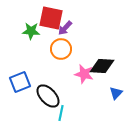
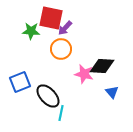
blue triangle: moved 4 px left, 1 px up; rotated 24 degrees counterclockwise
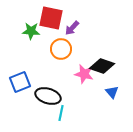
purple arrow: moved 7 px right
black diamond: rotated 15 degrees clockwise
black ellipse: rotated 30 degrees counterclockwise
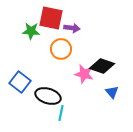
purple arrow: rotated 126 degrees counterclockwise
blue square: rotated 30 degrees counterclockwise
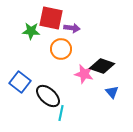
black ellipse: rotated 25 degrees clockwise
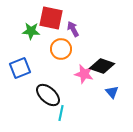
purple arrow: moved 1 px right, 1 px down; rotated 126 degrees counterclockwise
blue square: moved 14 px up; rotated 30 degrees clockwise
black ellipse: moved 1 px up
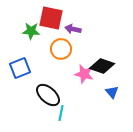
purple arrow: rotated 49 degrees counterclockwise
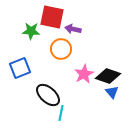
red square: moved 1 px right, 1 px up
black diamond: moved 6 px right, 10 px down
pink star: rotated 30 degrees clockwise
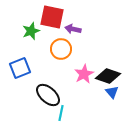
green star: rotated 24 degrees counterclockwise
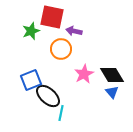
purple arrow: moved 1 px right, 2 px down
blue square: moved 11 px right, 12 px down
black diamond: moved 4 px right, 1 px up; rotated 40 degrees clockwise
black ellipse: moved 1 px down
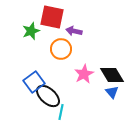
blue square: moved 3 px right, 2 px down; rotated 15 degrees counterclockwise
cyan line: moved 1 px up
